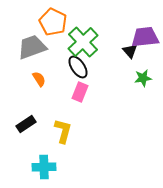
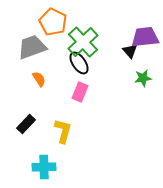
black ellipse: moved 1 px right, 4 px up
black rectangle: rotated 12 degrees counterclockwise
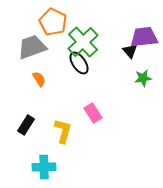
purple trapezoid: moved 1 px left
pink rectangle: moved 13 px right, 21 px down; rotated 54 degrees counterclockwise
black rectangle: moved 1 px down; rotated 12 degrees counterclockwise
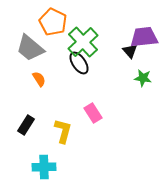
gray trapezoid: moved 2 px left, 1 px down; rotated 120 degrees counterclockwise
green star: rotated 18 degrees clockwise
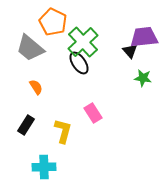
orange semicircle: moved 3 px left, 8 px down
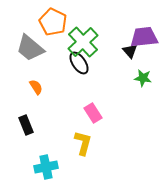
black rectangle: rotated 54 degrees counterclockwise
yellow L-shape: moved 20 px right, 12 px down
cyan cross: moved 2 px right; rotated 10 degrees counterclockwise
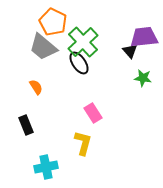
gray trapezoid: moved 13 px right, 1 px up
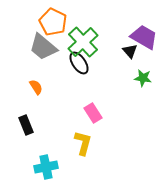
purple trapezoid: rotated 36 degrees clockwise
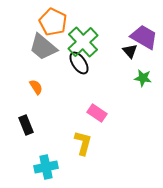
pink rectangle: moved 4 px right; rotated 24 degrees counterclockwise
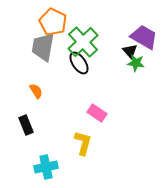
gray trapezoid: rotated 60 degrees clockwise
green star: moved 7 px left, 15 px up
orange semicircle: moved 4 px down
